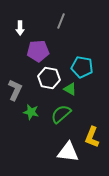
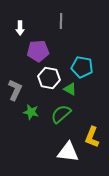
gray line: rotated 21 degrees counterclockwise
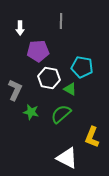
white triangle: moved 1 px left, 6 px down; rotated 20 degrees clockwise
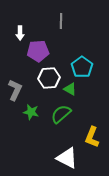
white arrow: moved 5 px down
cyan pentagon: rotated 25 degrees clockwise
white hexagon: rotated 15 degrees counterclockwise
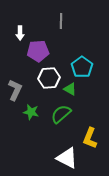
yellow L-shape: moved 2 px left, 1 px down
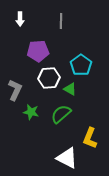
white arrow: moved 14 px up
cyan pentagon: moved 1 px left, 2 px up
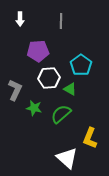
green star: moved 3 px right, 4 px up
white triangle: rotated 15 degrees clockwise
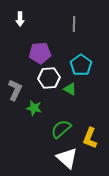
gray line: moved 13 px right, 3 px down
purple pentagon: moved 2 px right, 2 px down
green semicircle: moved 15 px down
